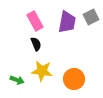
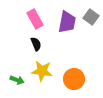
gray square: rotated 28 degrees counterclockwise
pink rectangle: moved 2 px up
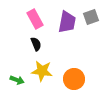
gray square: rotated 35 degrees clockwise
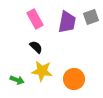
black semicircle: moved 3 px down; rotated 24 degrees counterclockwise
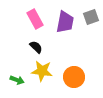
purple trapezoid: moved 2 px left
orange circle: moved 2 px up
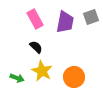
yellow star: rotated 20 degrees clockwise
green arrow: moved 2 px up
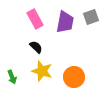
yellow star: rotated 10 degrees counterclockwise
green arrow: moved 5 px left, 1 px up; rotated 48 degrees clockwise
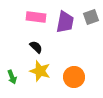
pink rectangle: moved 1 px right, 2 px up; rotated 54 degrees counterclockwise
yellow star: moved 2 px left
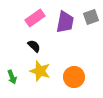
pink rectangle: moved 1 px left, 1 px down; rotated 42 degrees counterclockwise
black semicircle: moved 2 px left, 1 px up
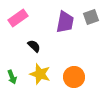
pink rectangle: moved 17 px left
yellow star: moved 3 px down
